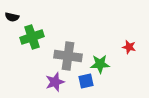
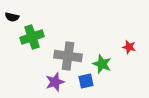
green star: moved 2 px right; rotated 24 degrees clockwise
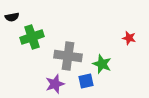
black semicircle: rotated 24 degrees counterclockwise
red star: moved 9 px up
purple star: moved 2 px down
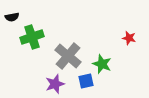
gray cross: rotated 32 degrees clockwise
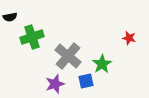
black semicircle: moved 2 px left
green star: rotated 18 degrees clockwise
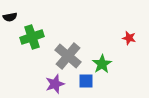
blue square: rotated 14 degrees clockwise
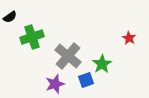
black semicircle: rotated 24 degrees counterclockwise
red star: rotated 16 degrees clockwise
blue square: moved 1 px up; rotated 21 degrees counterclockwise
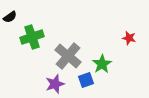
red star: rotated 16 degrees counterclockwise
